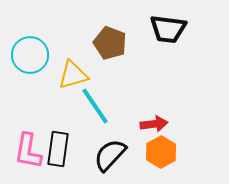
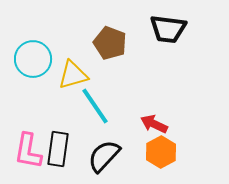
cyan circle: moved 3 px right, 4 px down
red arrow: rotated 148 degrees counterclockwise
black semicircle: moved 6 px left, 1 px down
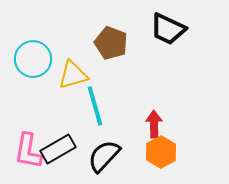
black trapezoid: rotated 18 degrees clockwise
brown pentagon: moved 1 px right
cyan line: rotated 18 degrees clockwise
red arrow: rotated 64 degrees clockwise
black rectangle: rotated 52 degrees clockwise
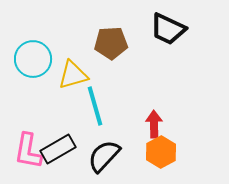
brown pentagon: rotated 24 degrees counterclockwise
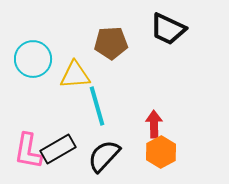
yellow triangle: moved 2 px right; rotated 12 degrees clockwise
cyan line: moved 2 px right
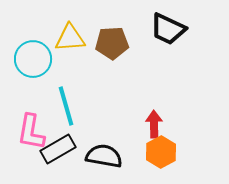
brown pentagon: moved 1 px right
yellow triangle: moved 5 px left, 37 px up
cyan line: moved 31 px left
pink L-shape: moved 3 px right, 19 px up
black semicircle: rotated 57 degrees clockwise
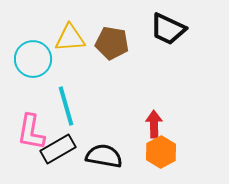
brown pentagon: rotated 12 degrees clockwise
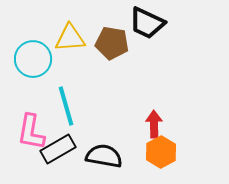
black trapezoid: moved 21 px left, 6 px up
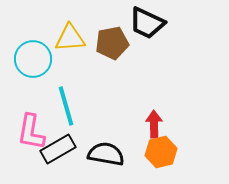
brown pentagon: rotated 20 degrees counterclockwise
orange hexagon: rotated 16 degrees clockwise
black semicircle: moved 2 px right, 2 px up
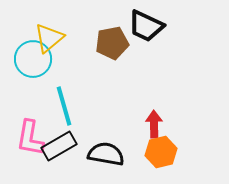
black trapezoid: moved 1 px left, 3 px down
yellow triangle: moved 21 px left; rotated 36 degrees counterclockwise
cyan line: moved 2 px left
pink L-shape: moved 1 px left, 6 px down
black rectangle: moved 1 px right, 3 px up
